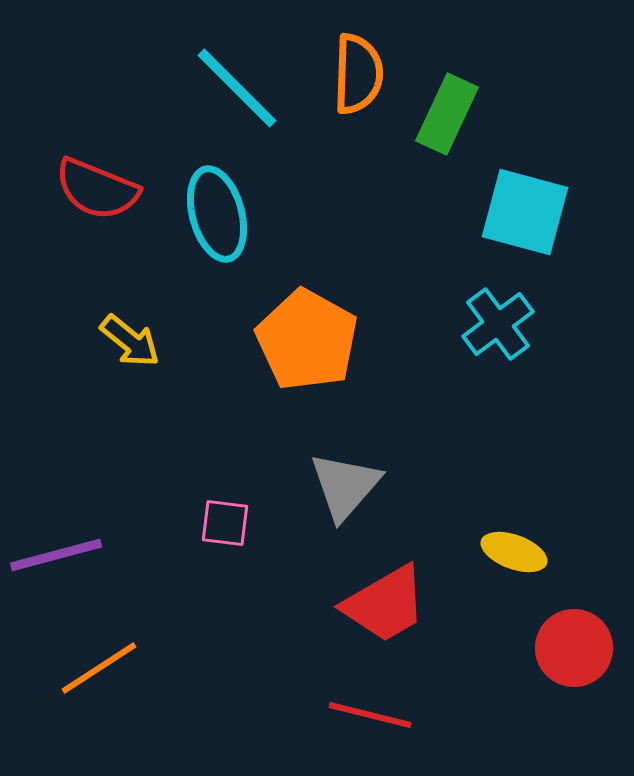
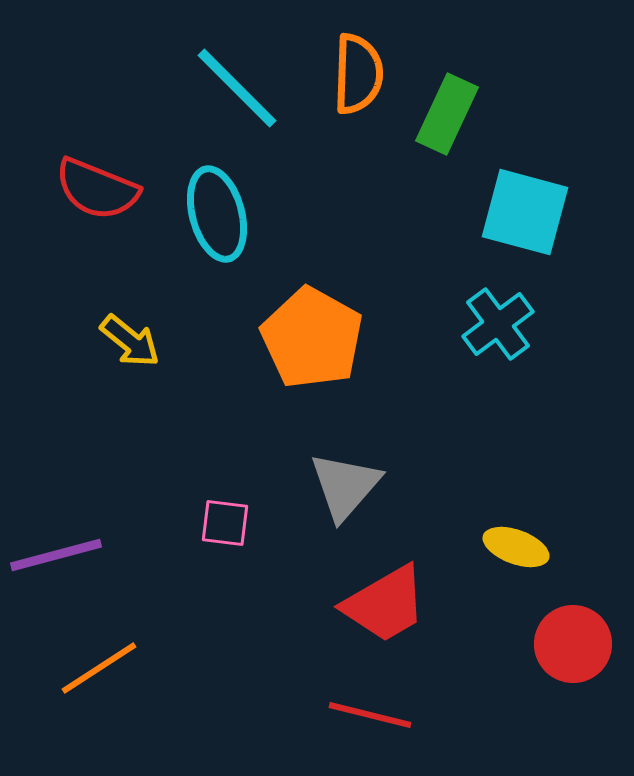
orange pentagon: moved 5 px right, 2 px up
yellow ellipse: moved 2 px right, 5 px up
red circle: moved 1 px left, 4 px up
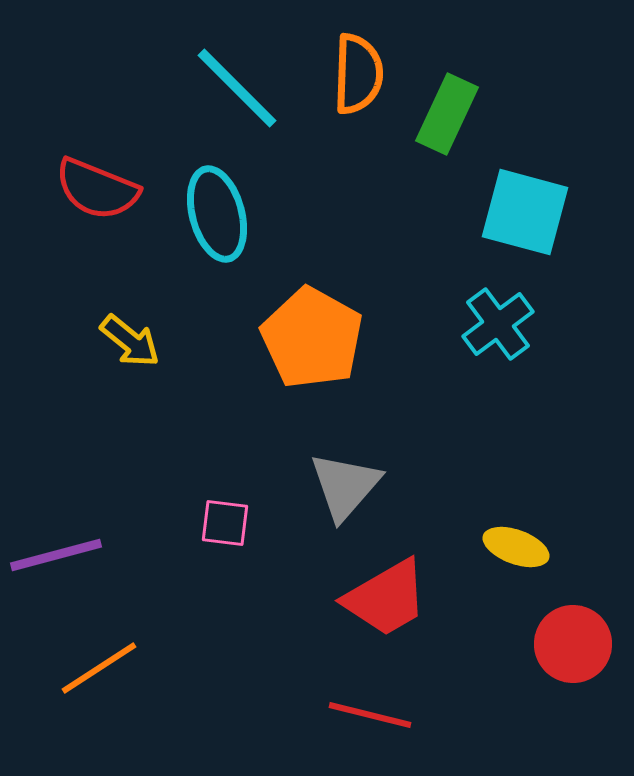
red trapezoid: moved 1 px right, 6 px up
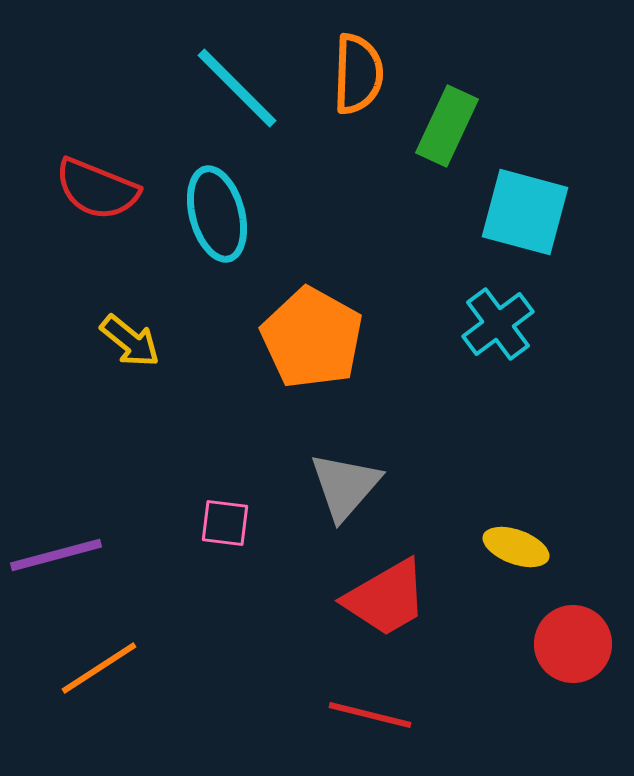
green rectangle: moved 12 px down
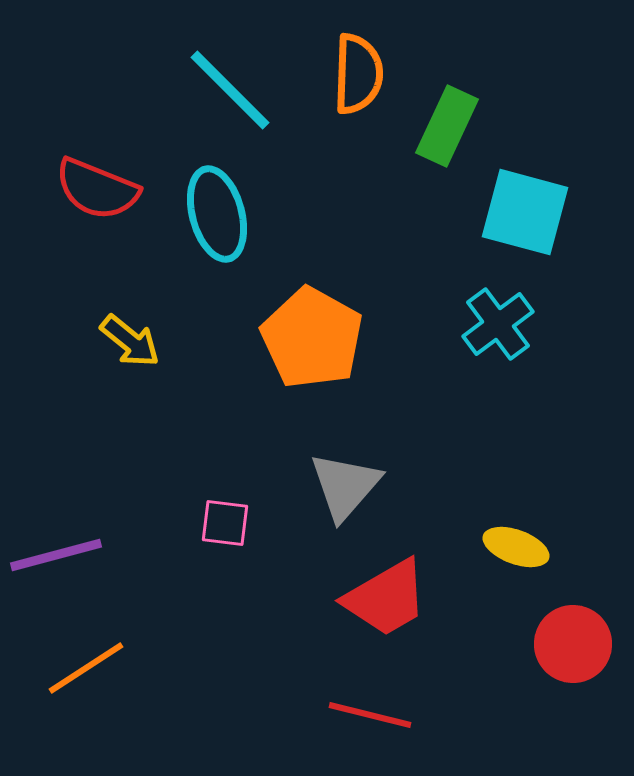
cyan line: moved 7 px left, 2 px down
orange line: moved 13 px left
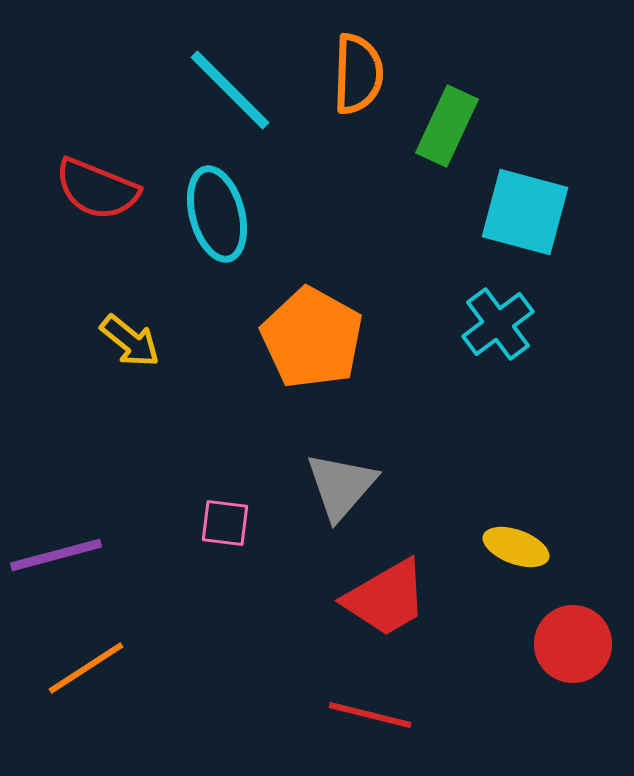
gray triangle: moved 4 px left
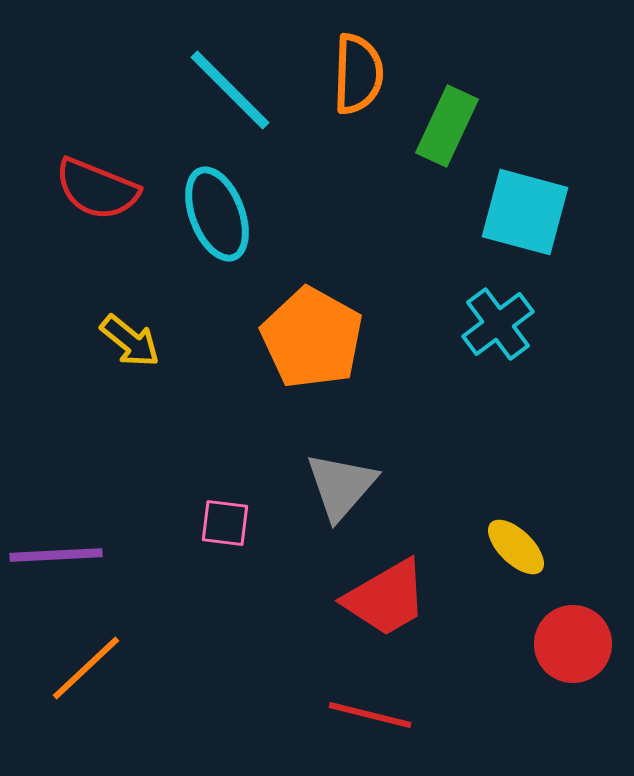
cyan ellipse: rotated 6 degrees counterclockwise
yellow ellipse: rotated 24 degrees clockwise
purple line: rotated 12 degrees clockwise
orange line: rotated 10 degrees counterclockwise
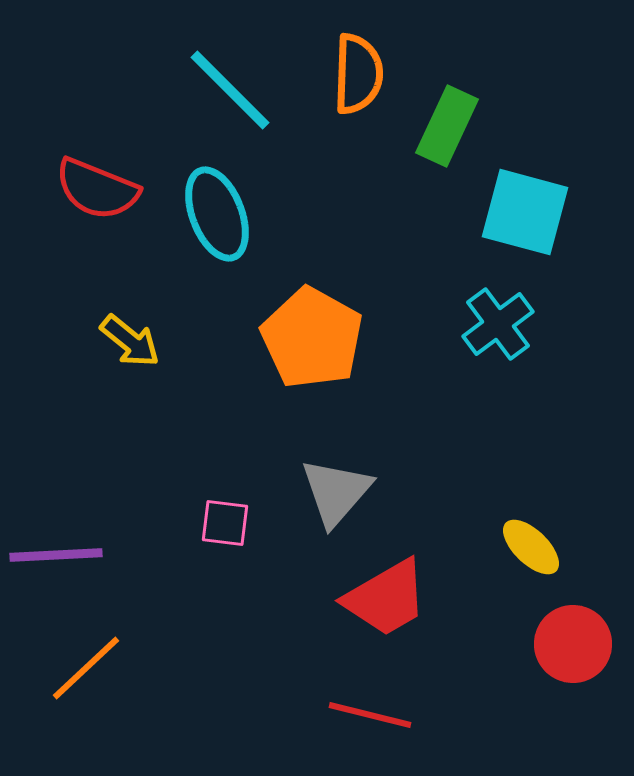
gray triangle: moved 5 px left, 6 px down
yellow ellipse: moved 15 px right
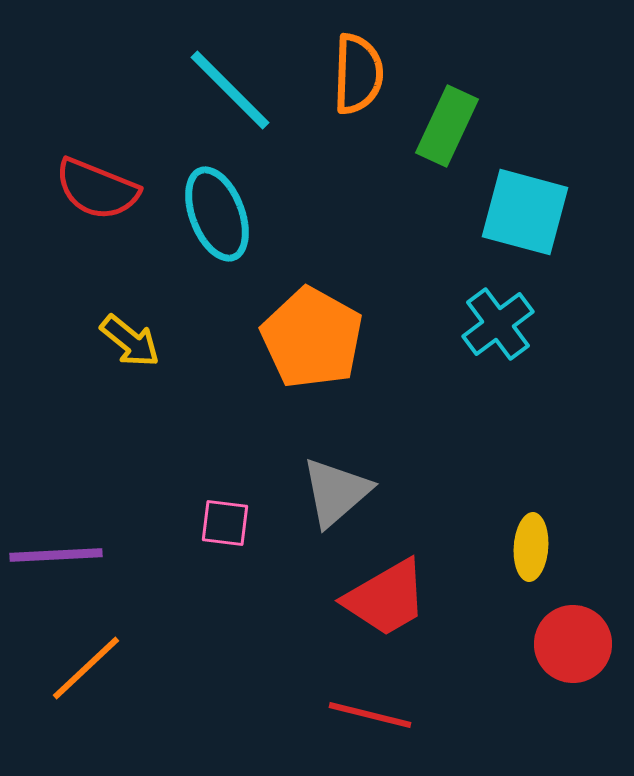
gray triangle: rotated 8 degrees clockwise
yellow ellipse: rotated 50 degrees clockwise
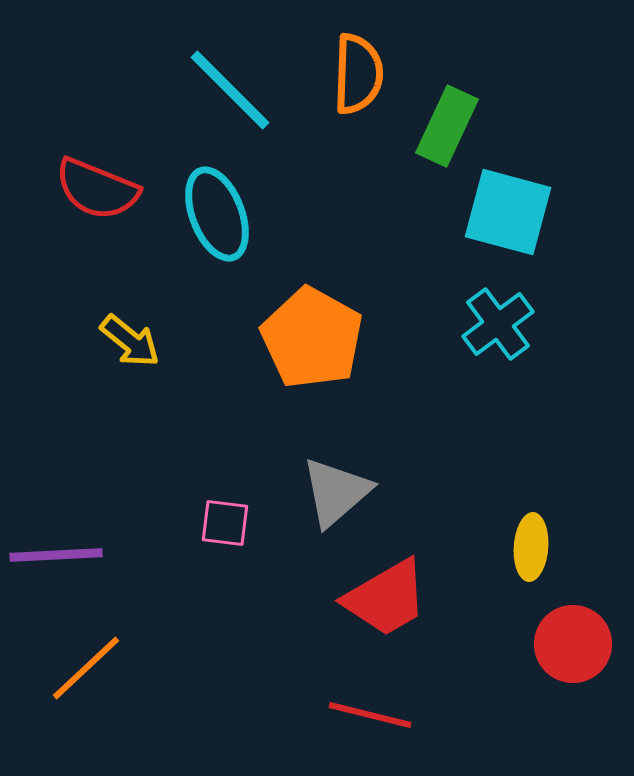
cyan square: moved 17 px left
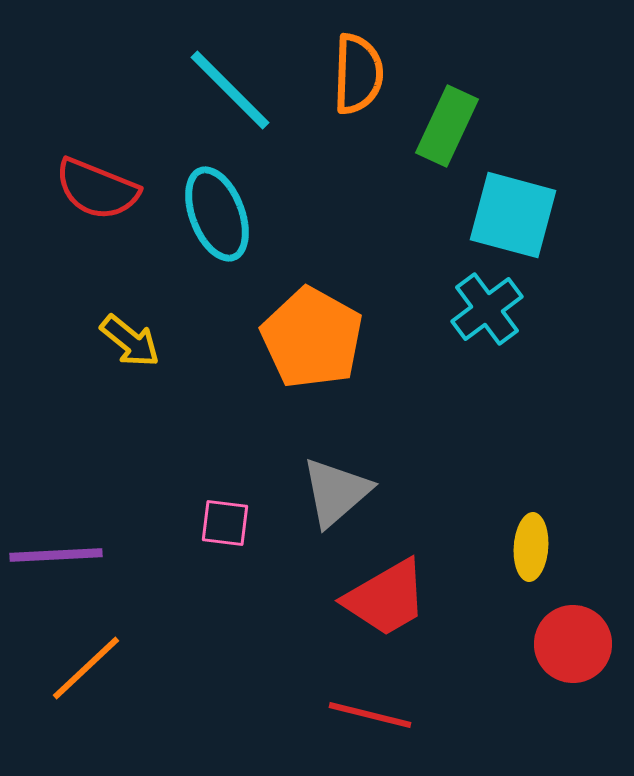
cyan square: moved 5 px right, 3 px down
cyan cross: moved 11 px left, 15 px up
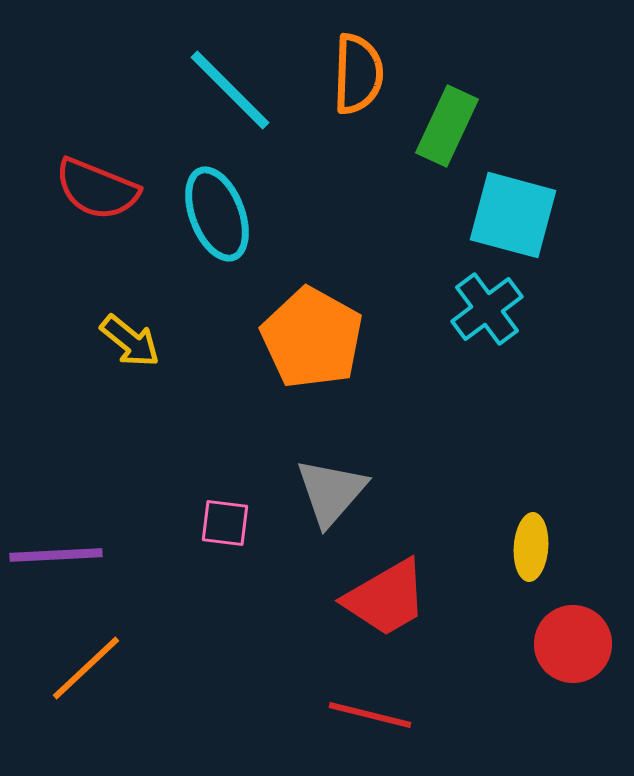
gray triangle: moved 5 px left; rotated 8 degrees counterclockwise
